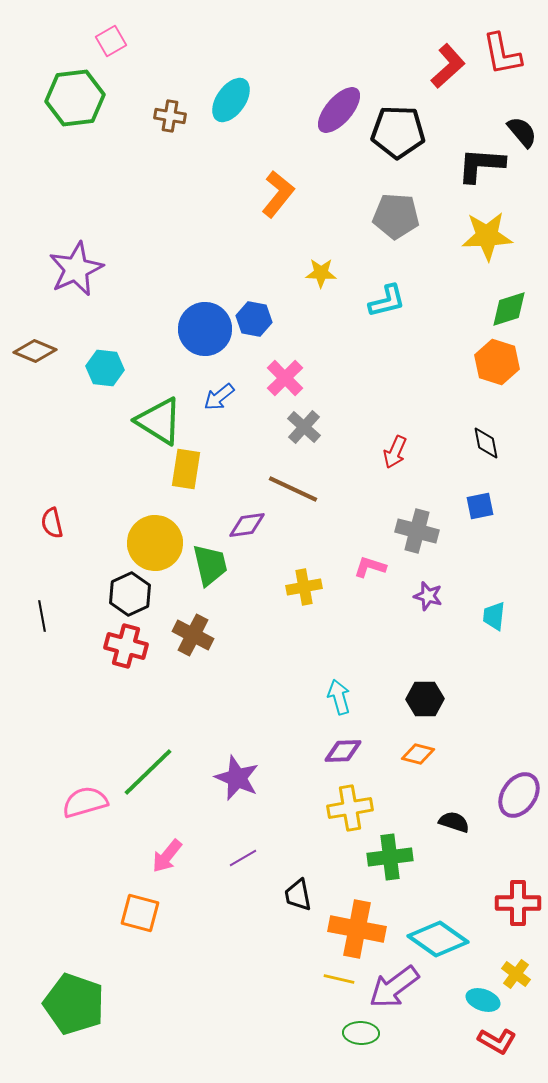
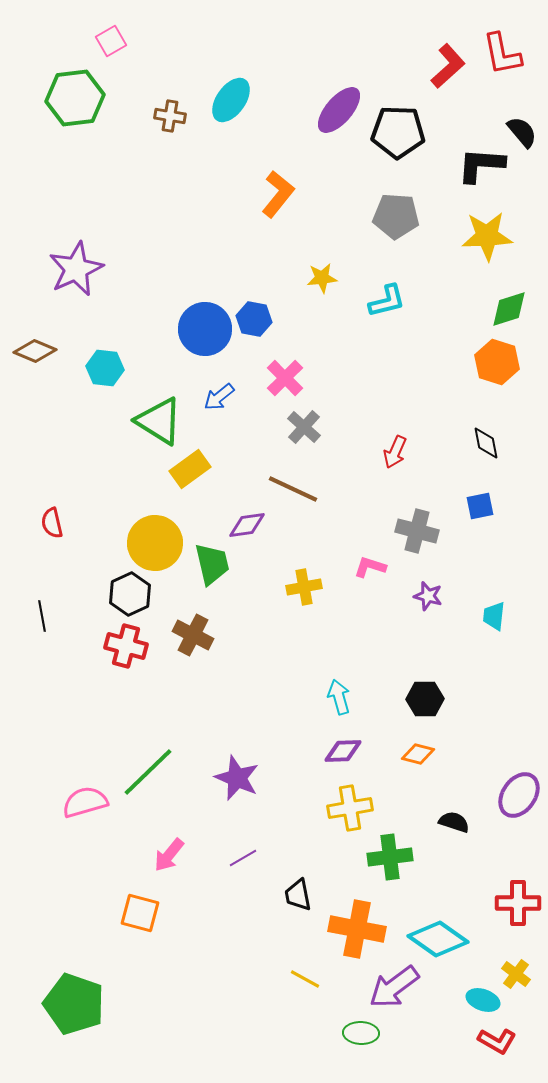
yellow star at (321, 273): moved 1 px right, 5 px down; rotated 8 degrees counterclockwise
yellow rectangle at (186, 469): moved 4 px right; rotated 45 degrees clockwise
green trapezoid at (210, 565): moved 2 px right, 1 px up
pink arrow at (167, 856): moved 2 px right, 1 px up
yellow line at (339, 979): moved 34 px left; rotated 16 degrees clockwise
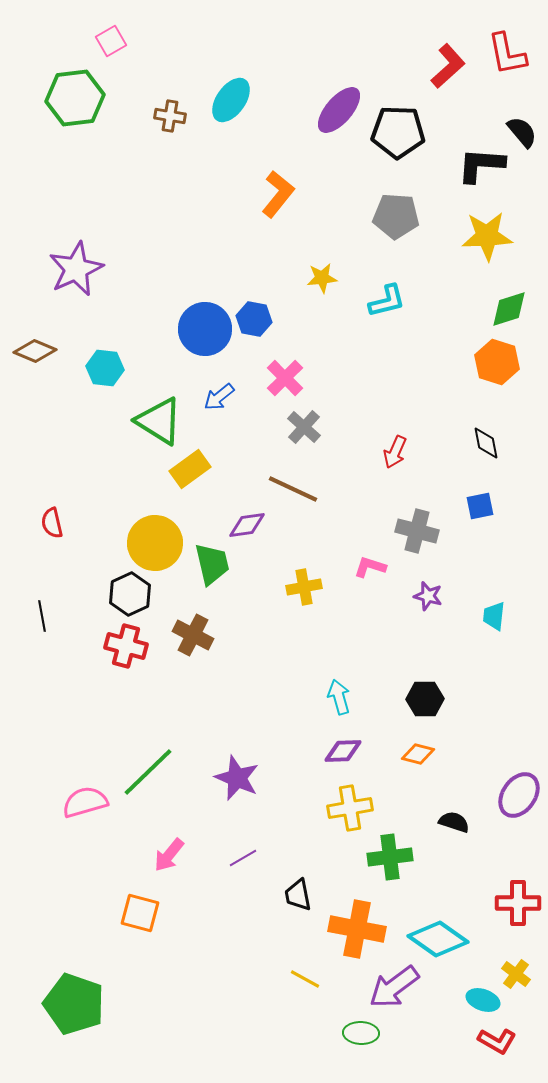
red L-shape at (502, 54): moved 5 px right
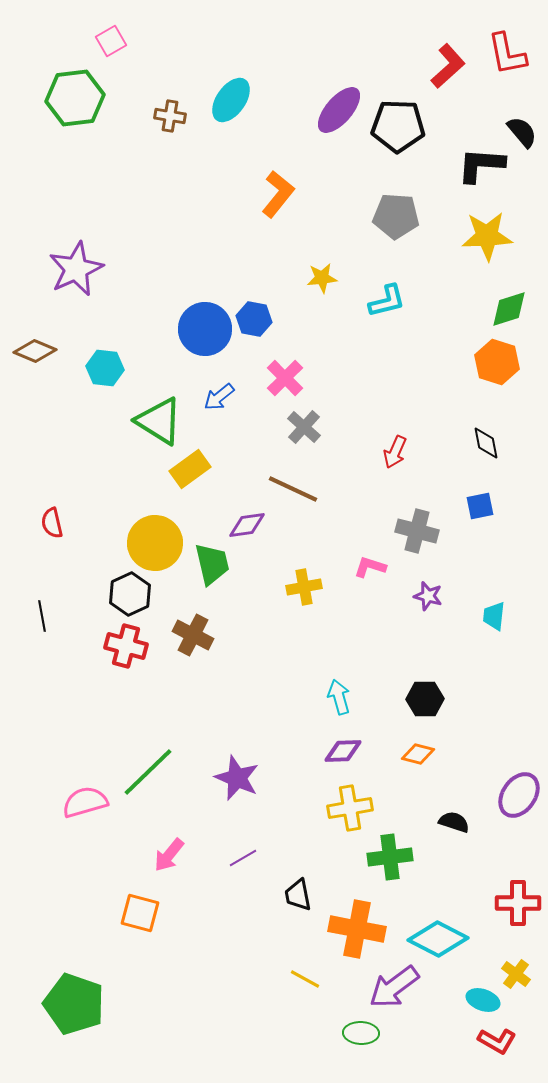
black pentagon at (398, 132): moved 6 px up
cyan diamond at (438, 939): rotated 8 degrees counterclockwise
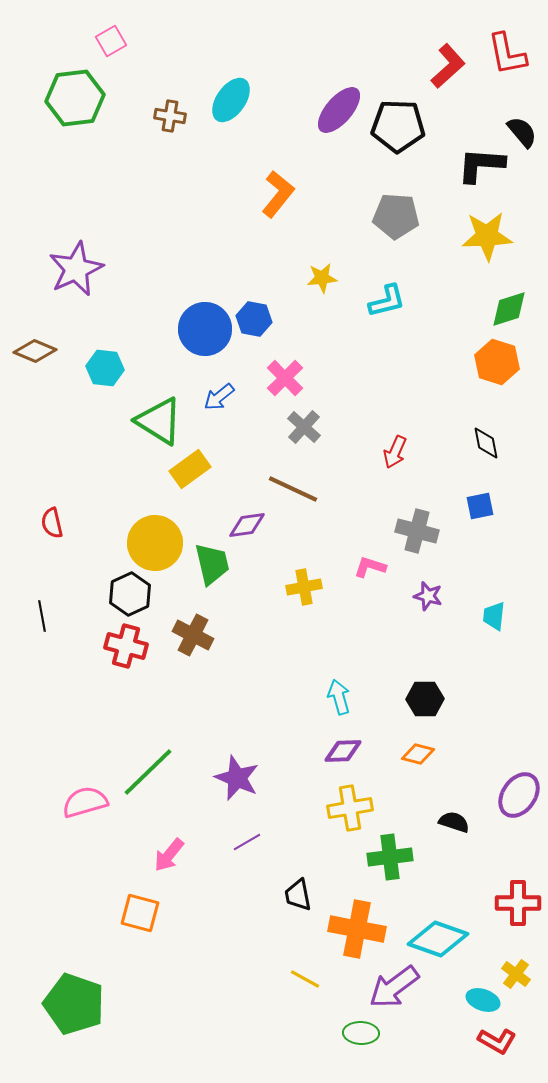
purple line at (243, 858): moved 4 px right, 16 px up
cyan diamond at (438, 939): rotated 8 degrees counterclockwise
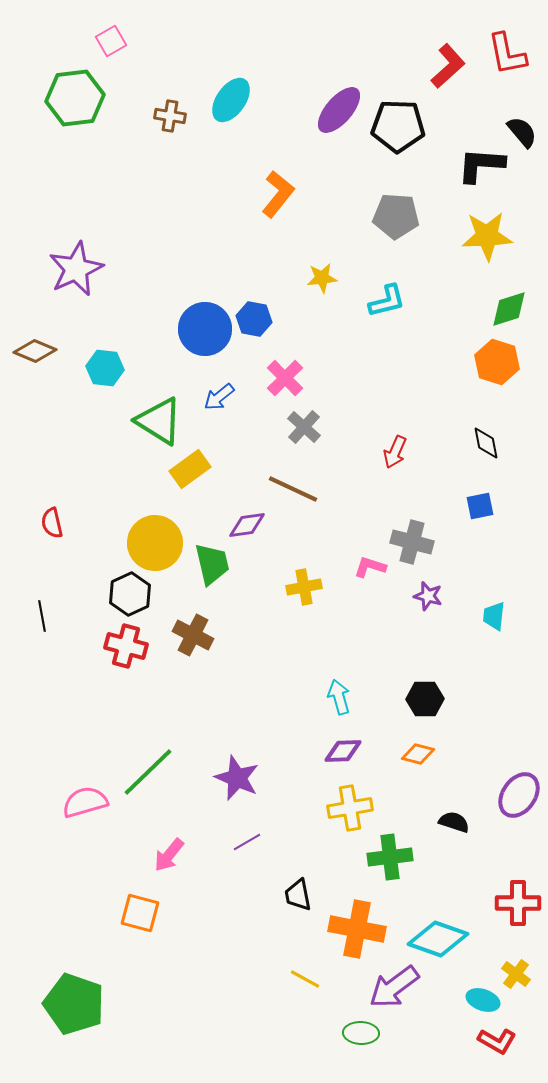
gray cross at (417, 531): moved 5 px left, 11 px down
